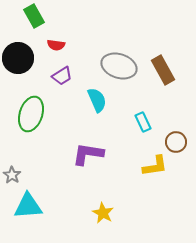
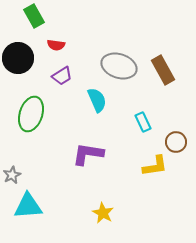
gray star: rotated 12 degrees clockwise
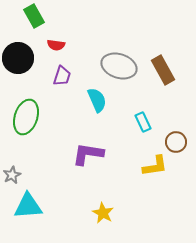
purple trapezoid: rotated 40 degrees counterclockwise
green ellipse: moved 5 px left, 3 px down
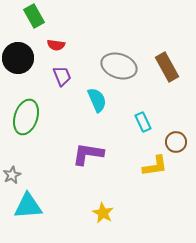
brown rectangle: moved 4 px right, 3 px up
purple trapezoid: rotated 40 degrees counterclockwise
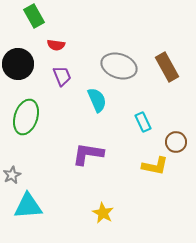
black circle: moved 6 px down
yellow L-shape: rotated 20 degrees clockwise
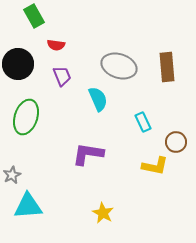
brown rectangle: rotated 24 degrees clockwise
cyan semicircle: moved 1 px right, 1 px up
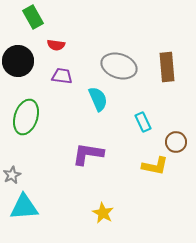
green rectangle: moved 1 px left, 1 px down
black circle: moved 3 px up
purple trapezoid: rotated 60 degrees counterclockwise
cyan triangle: moved 4 px left, 1 px down
